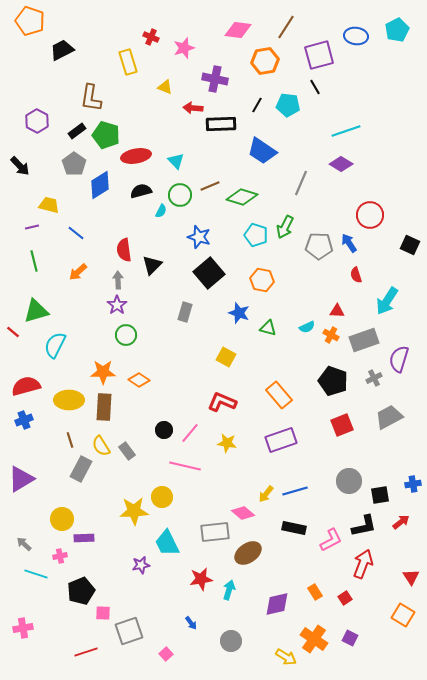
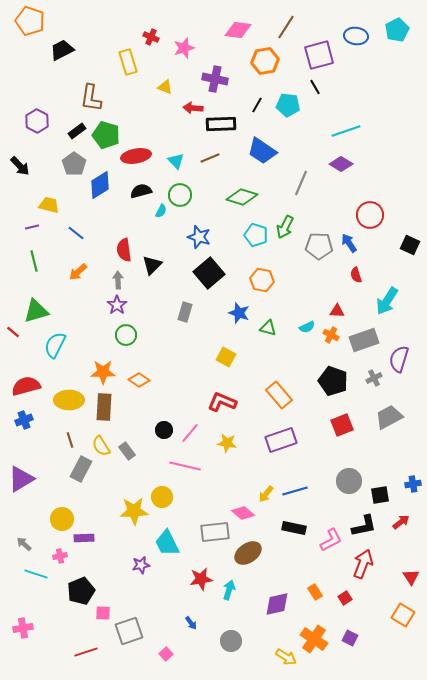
brown line at (210, 186): moved 28 px up
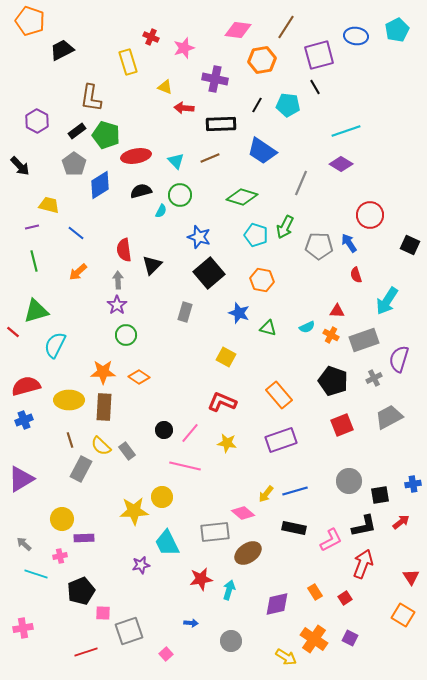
orange hexagon at (265, 61): moved 3 px left, 1 px up
red arrow at (193, 108): moved 9 px left
orange diamond at (139, 380): moved 3 px up
yellow semicircle at (101, 446): rotated 15 degrees counterclockwise
blue arrow at (191, 623): rotated 48 degrees counterclockwise
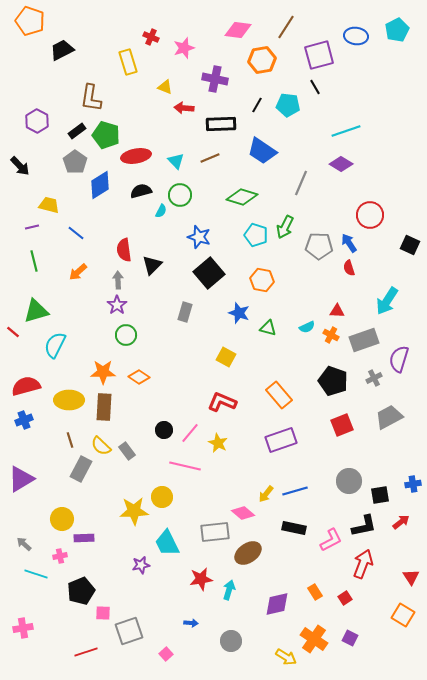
gray pentagon at (74, 164): moved 1 px right, 2 px up
red semicircle at (356, 275): moved 7 px left, 7 px up
yellow star at (227, 443): moved 9 px left; rotated 18 degrees clockwise
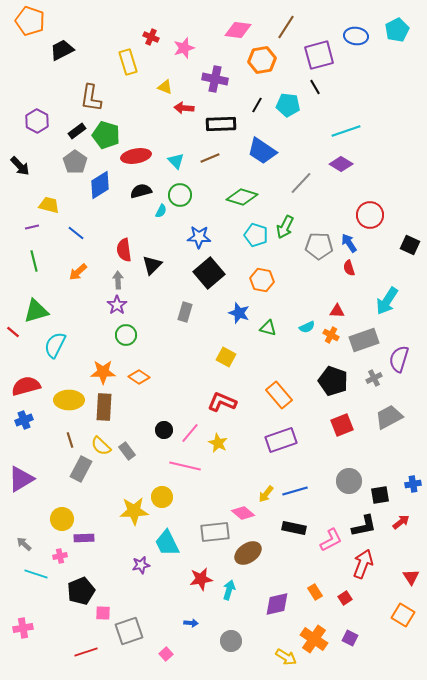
gray line at (301, 183): rotated 20 degrees clockwise
blue star at (199, 237): rotated 15 degrees counterclockwise
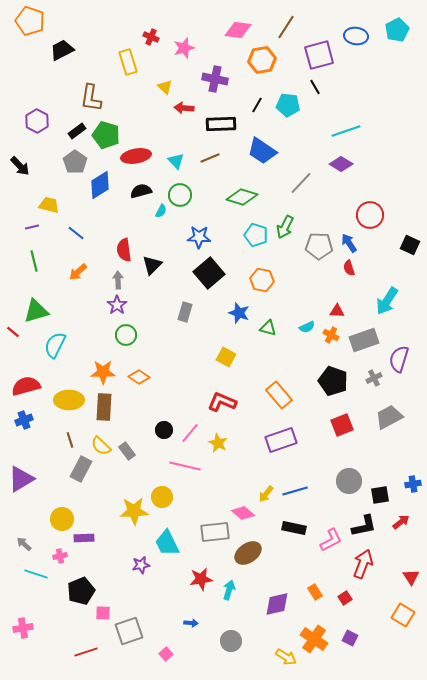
yellow triangle at (165, 87): rotated 21 degrees clockwise
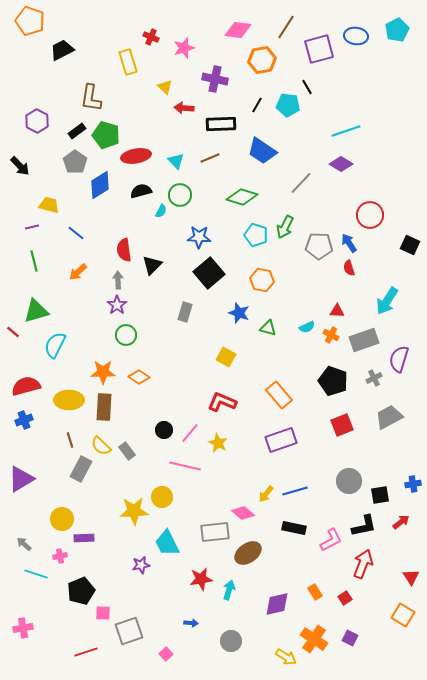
purple square at (319, 55): moved 6 px up
black line at (315, 87): moved 8 px left
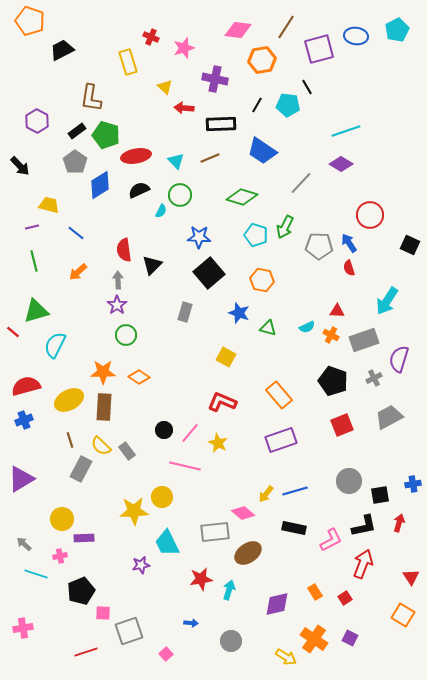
black semicircle at (141, 191): moved 2 px left, 1 px up; rotated 10 degrees counterclockwise
yellow ellipse at (69, 400): rotated 28 degrees counterclockwise
red arrow at (401, 522): moved 2 px left, 1 px down; rotated 36 degrees counterclockwise
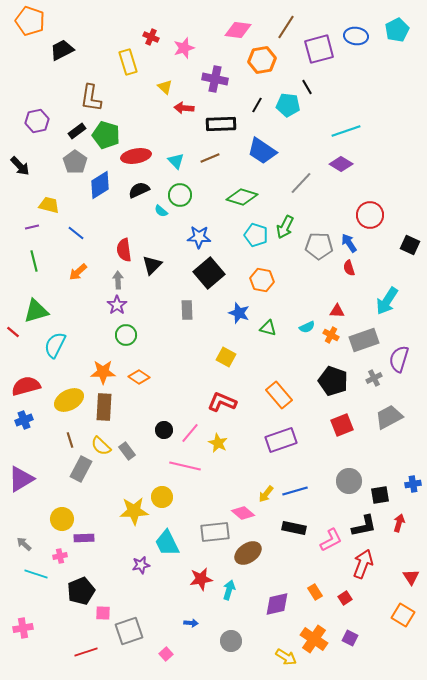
purple hexagon at (37, 121): rotated 20 degrees clockwise
cyan semicircle at (161, 211): rotated 104 degrees clockwise
gray rectangle at (185, 312): moved 2 px right, 2 px up; rotated 18 degrees counterclockwise
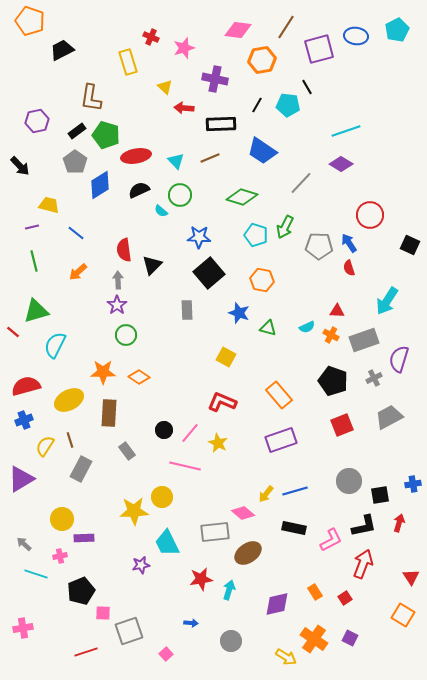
brown rectangle at (104, 407): moved 5 px right, 6 px down
yellow semicircle at (101, 446): moved 56 px left; rotated 80 degrees clockwise
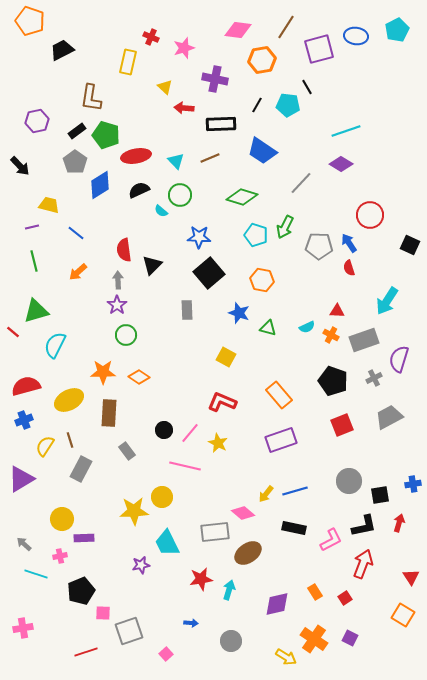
yellow rectangle at (128, 62): rotated 30 degrees clockwise
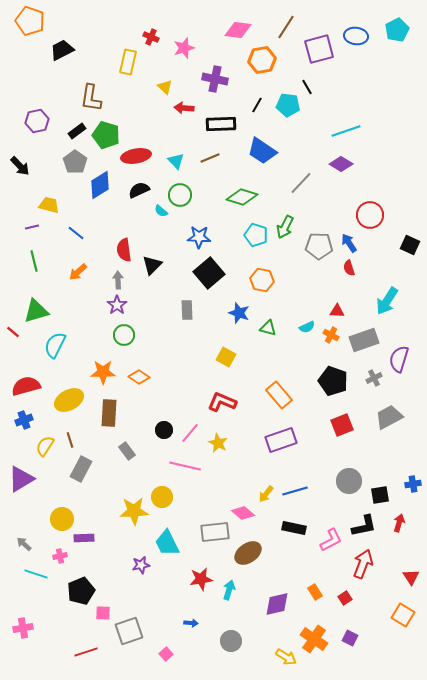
green circle at (126, 335): moved 2 px left
